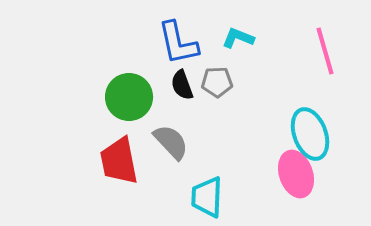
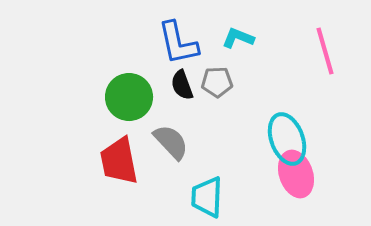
cyan ellipse: moved 23 px left, 5 px down
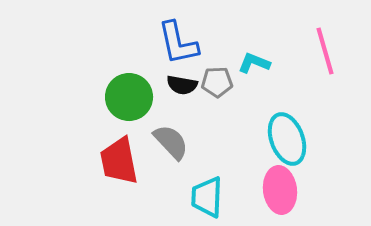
cyan L-shape: moved 16 px right, 25 px down
black semicircle: rotated 60 degrees counterclockwise
pink ellipse: moved 16 px left, 16 px down; rotated 12 degrees clockwise
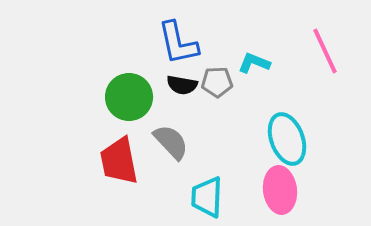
pink line: rotated 9 degrees counterclockwise
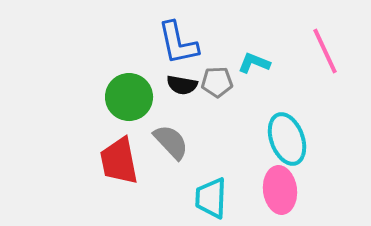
cyan trapezoid: moved 4 px right, 1 px down
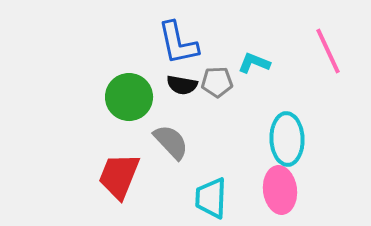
pink line: moved 3 px right
cyan ellipse: rotated 18 degrees clockwise
red trapezoid: moved 15 px down; rotated 33 degrees clockwise
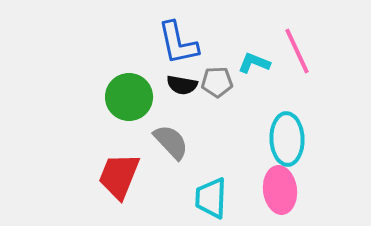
pink line: moved 31 px left
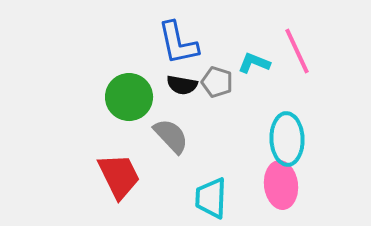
gray pentagon: rotated 20 degrees clockwise
gray semicircle: moved 6 px up
red trapezoid: rotated 132 degrees clockwise
pink ellipse: moved 1 px right, 5 px up
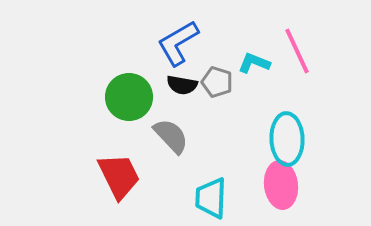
blue L-shape: rotated 72 degrees clockwise
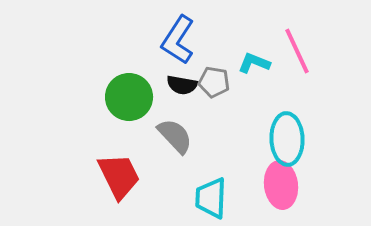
blue L-shape: moved 3 px up; rotated 27 degrees counterclockwise
gray pentagon: moved 3 px left; rotated 8 degrees counterclockwise
gray semicircle: moved 4 px right
